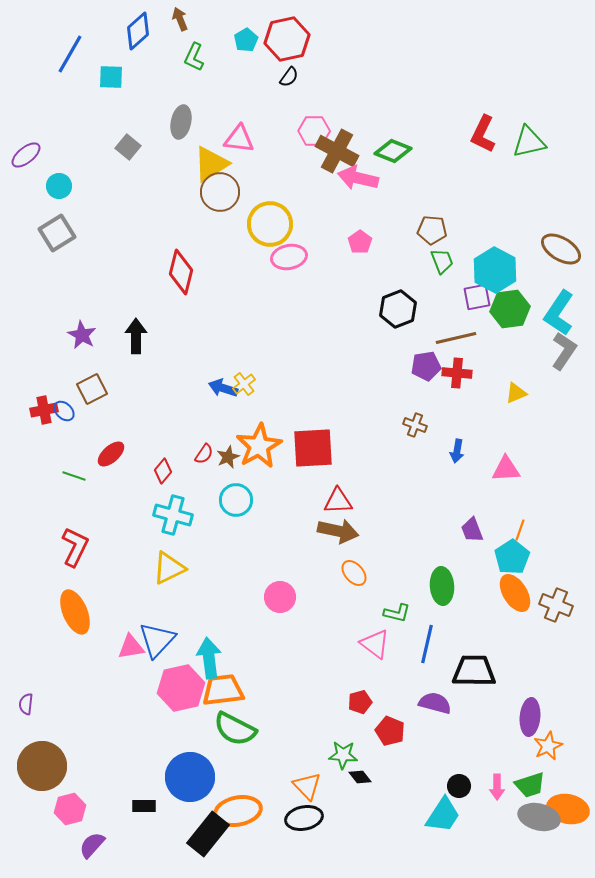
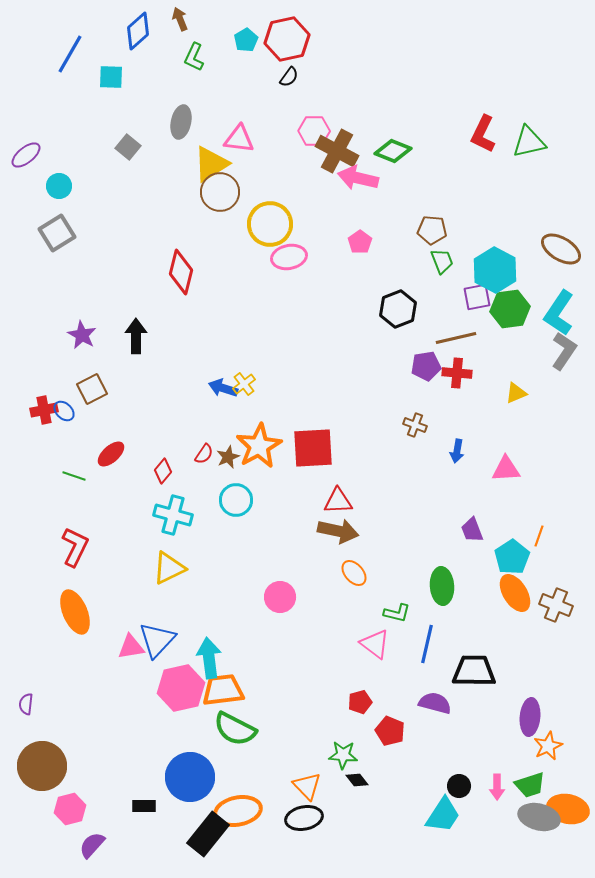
orange line at (520, 530): moved 19 px right, 6 px down
black diamond at (360, 777): moved 3 px left, 3 px down
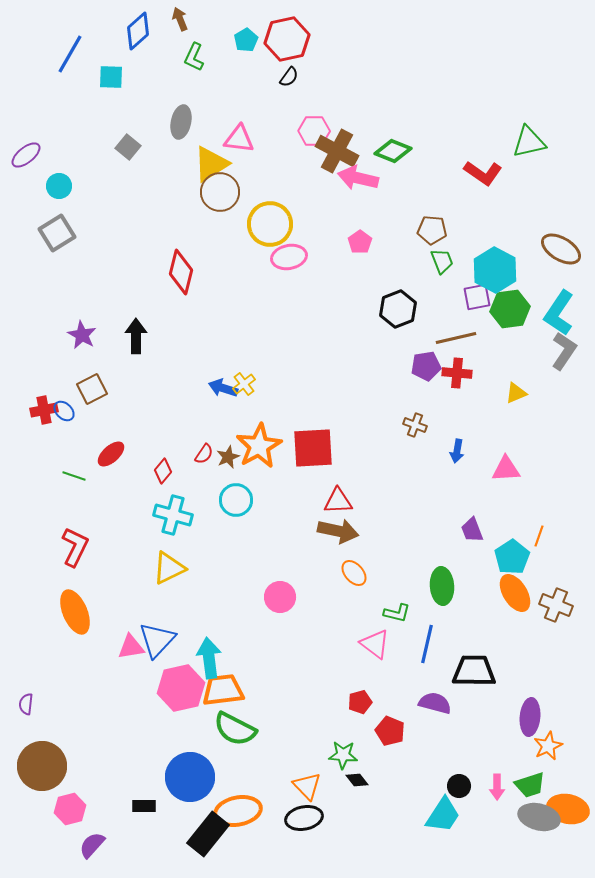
red L-shape at (483, 134): moved 39 px down; rotated 81 degrees counterclockwise
